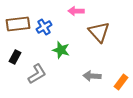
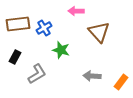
blue cross: moved 1 px down
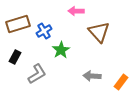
brown rectangle: rotated 10 degrees counterclockwise
blue cross: moved 3 px down
green star: rotated 24 degrees clockwise
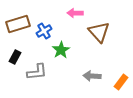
pink arrow: moved 1 px left, 2 px down
gray L-shape: moved 2 px up; rotated 25 degrees clockwise
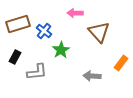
blue cross: rotated 21 degrees counterclockwise
orange rectangle: moved 19 px up
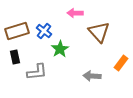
brown rectangle: moved 1 px left, 7 px down
green star: moved 1 px left, 1 px up
black rectangle: rotated 40 degrees counterclockwise
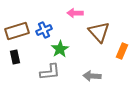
blue cross: moved 1 px up; rotated 28 degrees clockwise
orange rectangle: moved 1 px right, 12 px up; rotated 14 degrees counterclockwise
gray L-shape: moved 13 px right
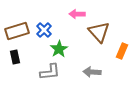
pink arrow: moved 2 px right, 1 px down
blue cross: rotated 21 degrees counterclockwise
green star: moved 1 px left
gray arrow: moved 4 px up
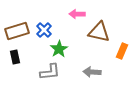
brown triangle: rotated 35 degrees counterclockwise
